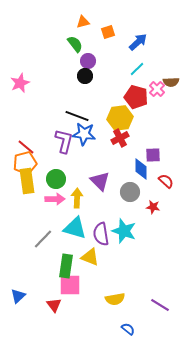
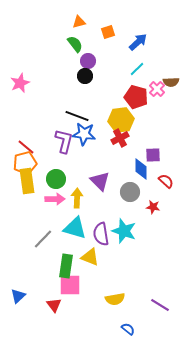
orange triangle: moved 4 px left
yellow hexagon: moved 1 px right, 2 px down
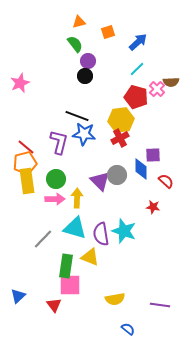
purple L-shape: moved 5 px left, 1 px down
gray circle: moved 13 px left, 17 px up
purple line: rotated 24 degrees counterclockwise
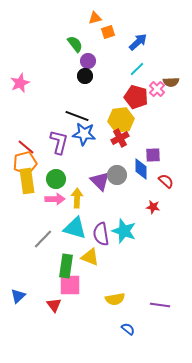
orange triangle: moved 16 px right, 4 px up
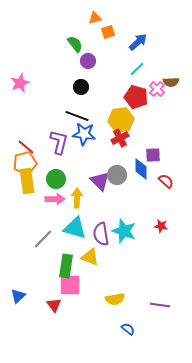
black circle: moved 4 px left, 11 px down
red star: moved 8 px right, 19 px down
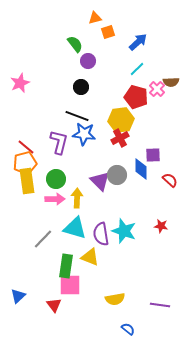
red semicircle: moved 4 px right, 1 px up
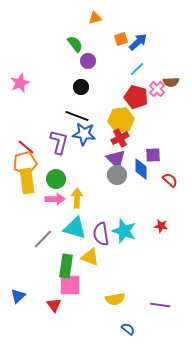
orange square: moved 13 px right, 7 px down
purple triangle: moved 16 px right, 22 px up
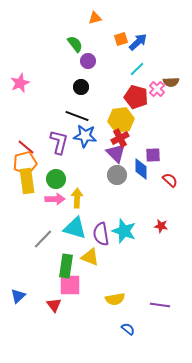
blue star: moved 1 px right, 2 px down
purple triangle: moved 6 px up
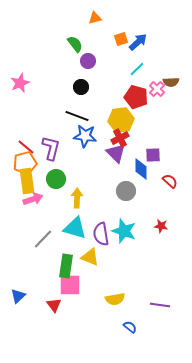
purple L-shape: moved 8 px left, 6 px down
gray circle: moved 9 px right, 16 px down
red semicircle: moved 1 px down
pink arrow: moved 22 px left; rotated 18 degrees counterclockwise
blue semicircle: moved 2 px right, 2 px up
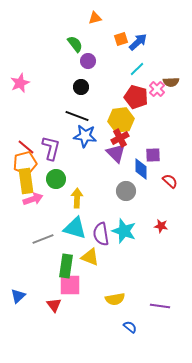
yellow rectangle: moved 1 px left
gray line: rotated 25 degrees clockwise
purple line: moved 1 px down
